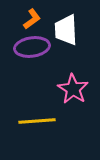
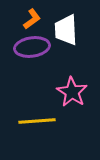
pink star: moved 1 px left, 3 px down
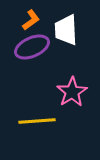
orange L-shape: moved 1 px left, 1 px down
purple ellipse: rotated 16 degrees counterclockwise
pink star: rotated 8 degrees clockwise
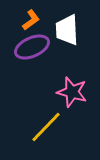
white trapezoid: moved 1 px right
pink star: rotated 24 degrees counterclockwise
yellow line: moved 9 px right, 6 px down; rotated 42 degrees counterclockwise
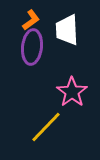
purple ellipse: rotated 60 degrees counterclockwise
pink star: rotated 20 degrees clockwise
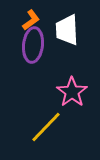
purple ellipse: moved 1 px right, 2 px up
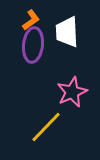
white trapezoid: moved 2 px down
pink star: rotated 12 degrees clockwise
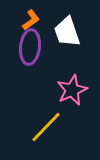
white trapezoid: rotated 16 degrees counterclockwise
purple ellipse: moved 3 px left, 2 px down
pink star: moved 2 px up
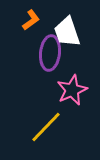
purple ellipse: moved 20 px right, 6 px down
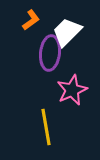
white trapezoid: rotated 64 degrees clockwise
yellow line: rotated 54 degrees counterclockwise
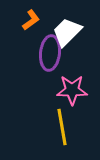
pink star: rotated 24 degrees clockwise
yellow line: moved 16 px right
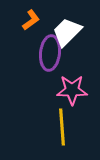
yellow line: rotated 6 degrees clockwise
